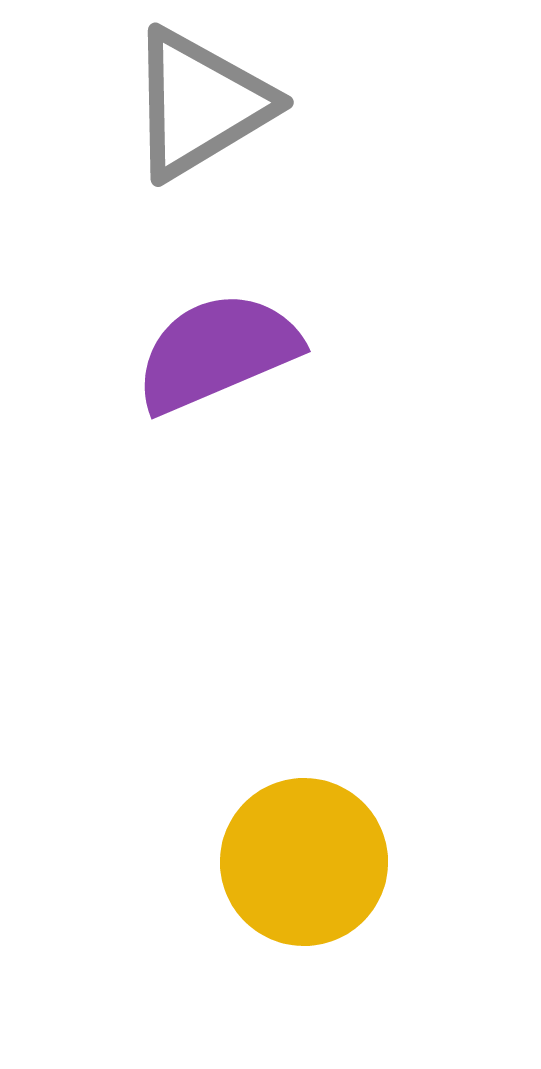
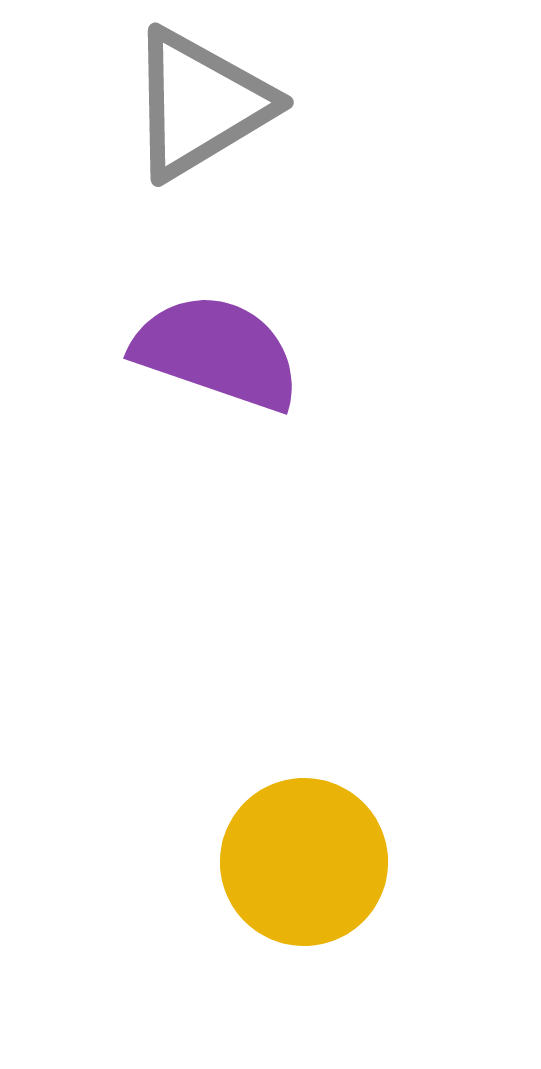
purple semicircle: rotated 42 degrees clockwise
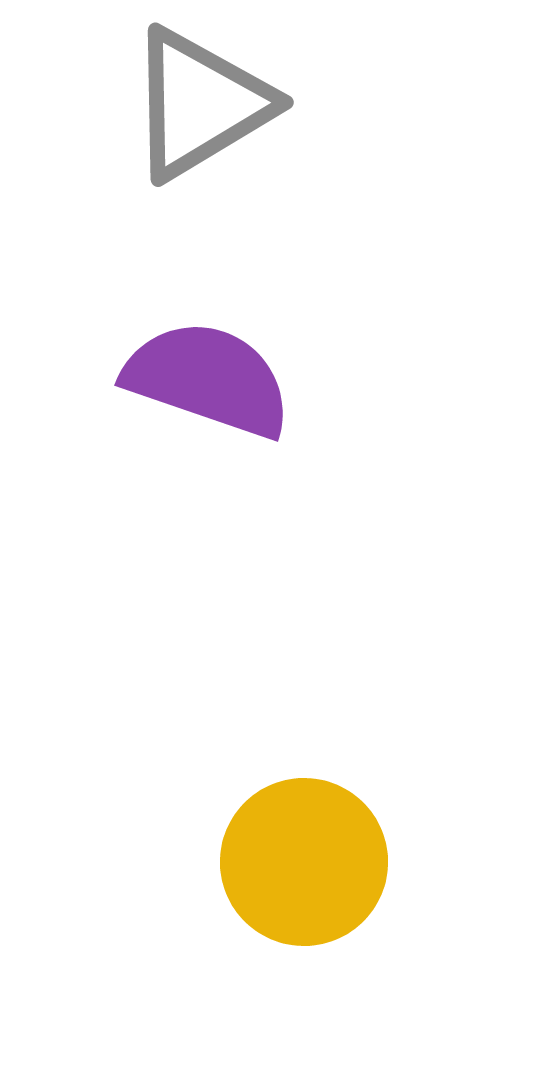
purple semicircle: moved 9 px left, 27 px down
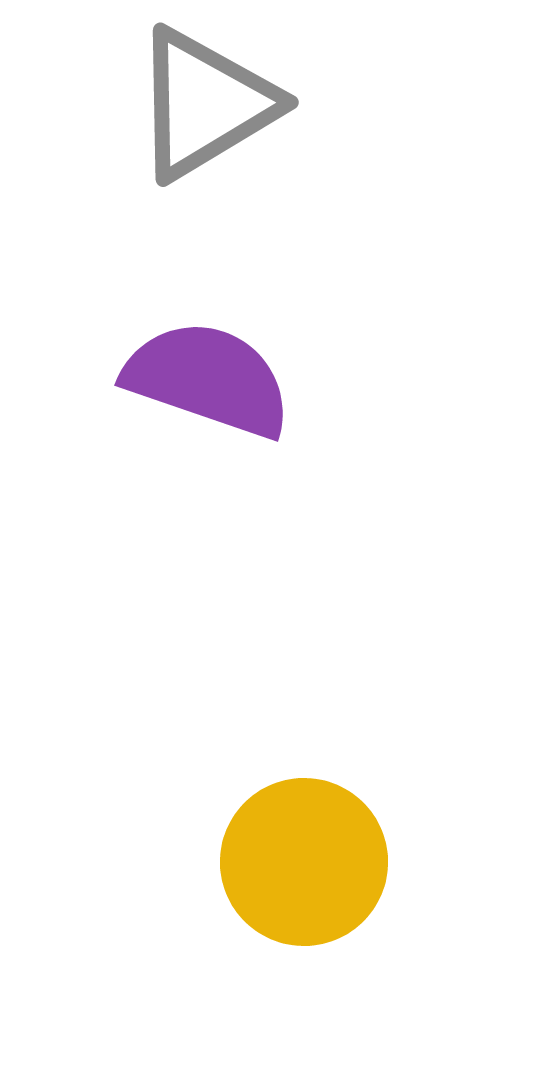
gray triangle: moved 5 px right
